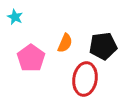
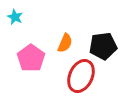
red ellipse: moved 4 px left, 3 px up; rotated 16 degrees clockwise
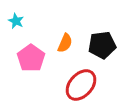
cyan star: moved 1 px right, 4 px down
black pentagon: moved 1 px left, 1 px up
red ellipse: moved 9 px down; rotated 16 degrees clockwise
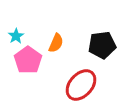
cyan star: moved 15 px down; rotated 14 degrees clockwise
orange semicircle: moved 9 px left
pink pentagon: moved 3 px left, 2 px down
